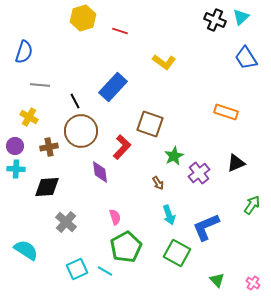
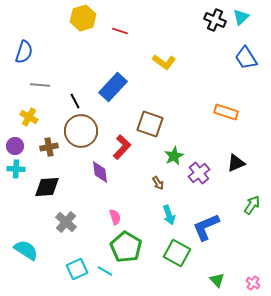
green pentagon: rotated 12 degrees counterclockwise
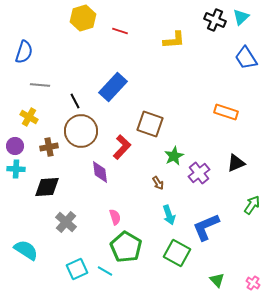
yellow L-shape: moved 10 px right, 22 px up; rotated 40 degrees counterclockwise
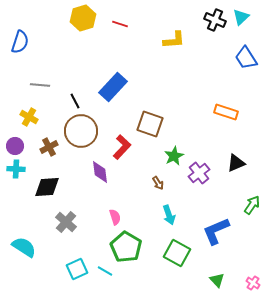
red line: moved 7 px up
blue semicircle: moved 4 px left, 10 px up
brown cross: rotated 18 degrees counterclockwise
blue L-shape: moved 10 px right, 4 px down
cyan semicircle: moved 2 px left, 3 px up
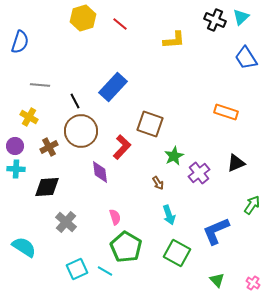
red line: rotated 21 degrees clockwise
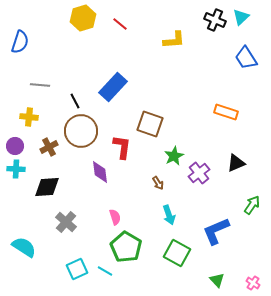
yellow cross: rotated 24 degrees counterclockwise
red L-shape: rotated 35 degrees counterclockwise
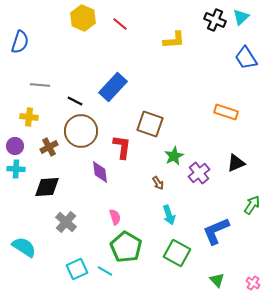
yellow hexagon: rotated 20 degrees counterclockwise
black line: rotated 35 degrees counterclockwise
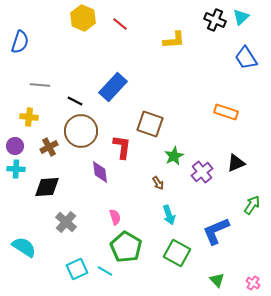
purple cross: moved 3 px right, 1 px up
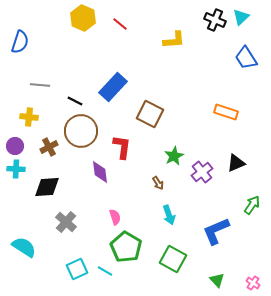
brown square: moved 10 px up; rotated 8 degrees clockwise
green square: moved 4 px left, 6 px down
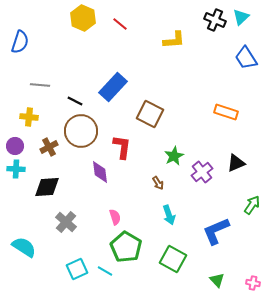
pink cross: rotated 24 degrees counterclockwise
